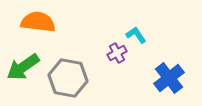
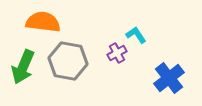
orange semicircle: moved 5 px right
green arrow: rotated 32 degrees counterclockwise
gray hexagon: moved 17 px up
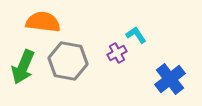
blue cross: moved 1 px right, 1 px down
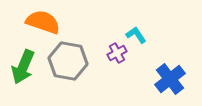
orange semicircle: rotated 12 degrees clockwise
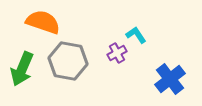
green arrow: moved 1 px left, 2 px down
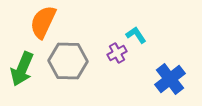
orange semicircle: rotated 84 degrees counterclockwise
gray hexagon: rotated 9 degrees counterclockwise
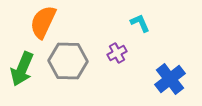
cyan L-shape: moved 4 px right, 12 px up; rotated 10 degrees clockwise
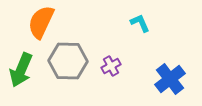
orange semicircle: moved 2 px left
purple cross: moved 6 px left, 13 px down
green arrow: moved 1 px left, 1 px down
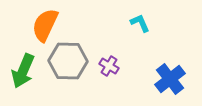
orange semicircle: moved 4 px right, 3 px down
purple cross: moved 2 px left; rotated 30 degrees counterclockwise
green arrow: moved 2 px right, 1 px down
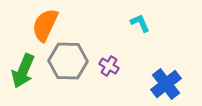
blue cross: moved 4 px left, 5 px down
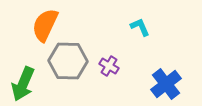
cyan L-shape: moved 4 px down
green arrow: moved 13 px down
